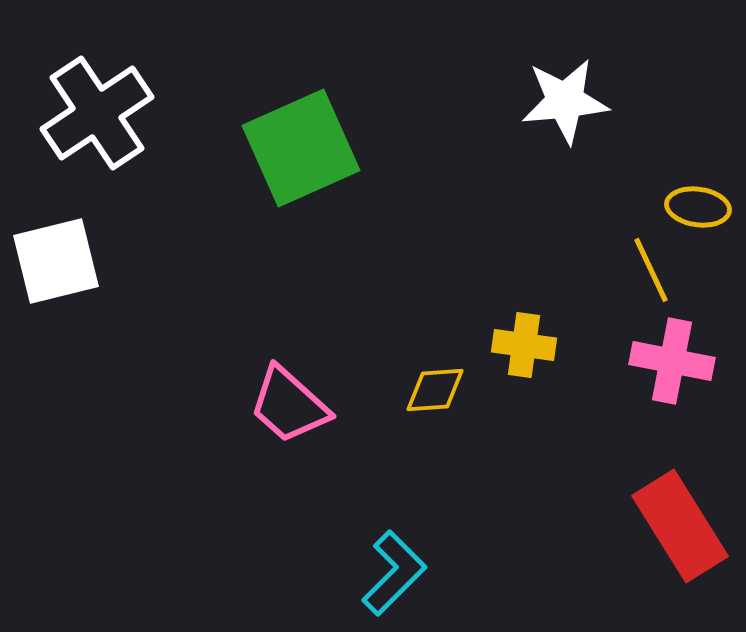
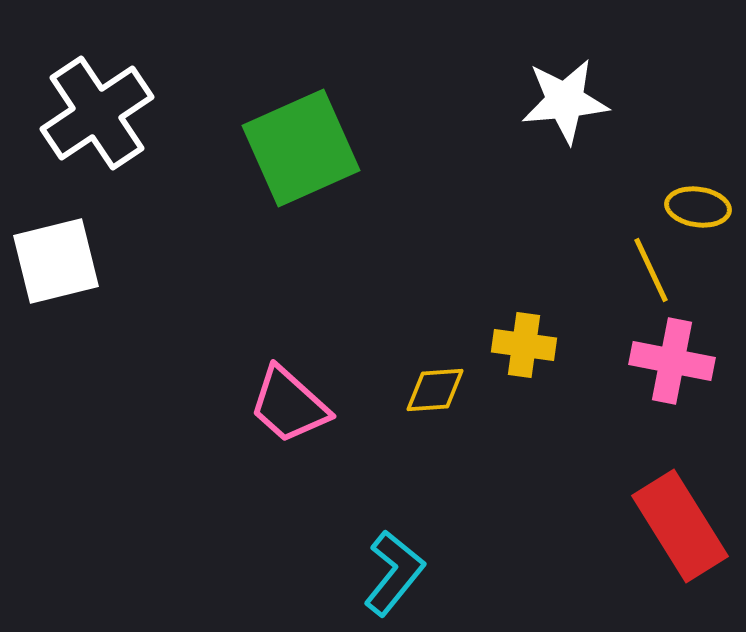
cyan L-shape: rotated 6 degrees counterclockwise
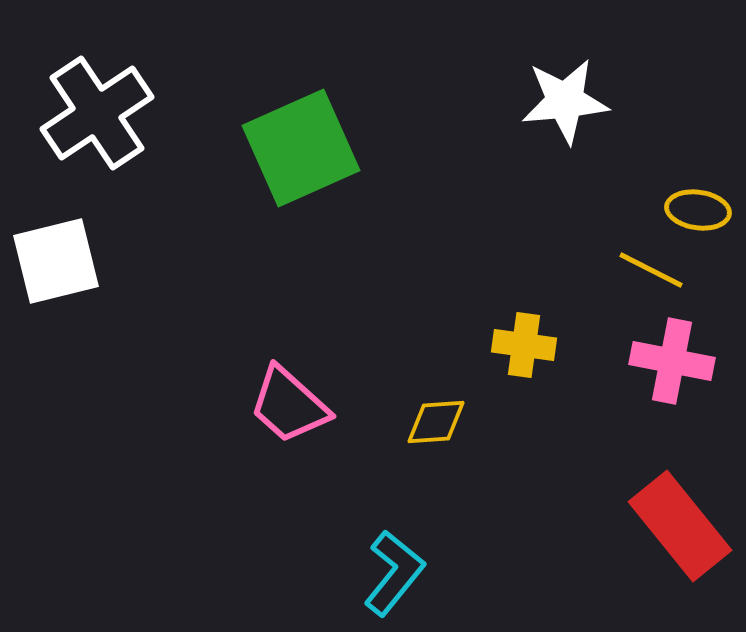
yellow ellipse: moved 3 px down
yellow line: rotated 38 degrees counterclockwise
yellow diamond: moved 1 px right, 32 px down
red rectangle: rotated 7 degrees counterclockwise
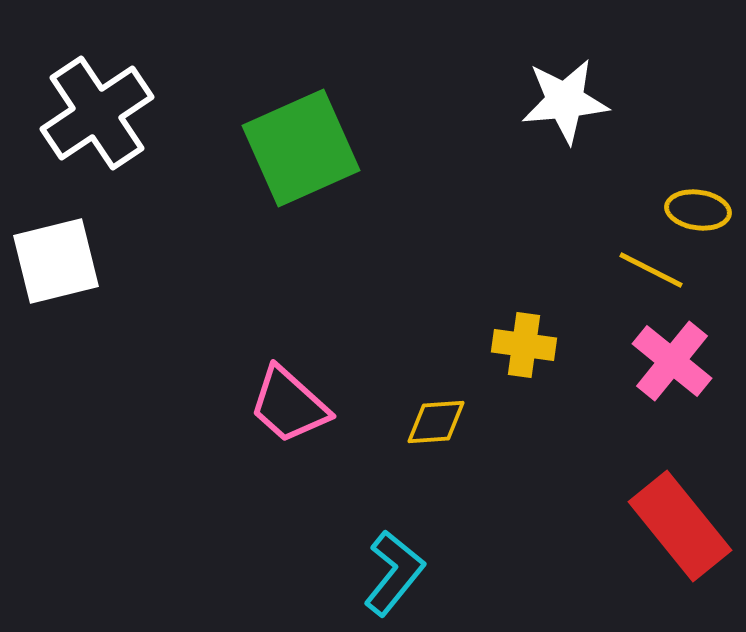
pink cross: rotated 28 degrees clockwise
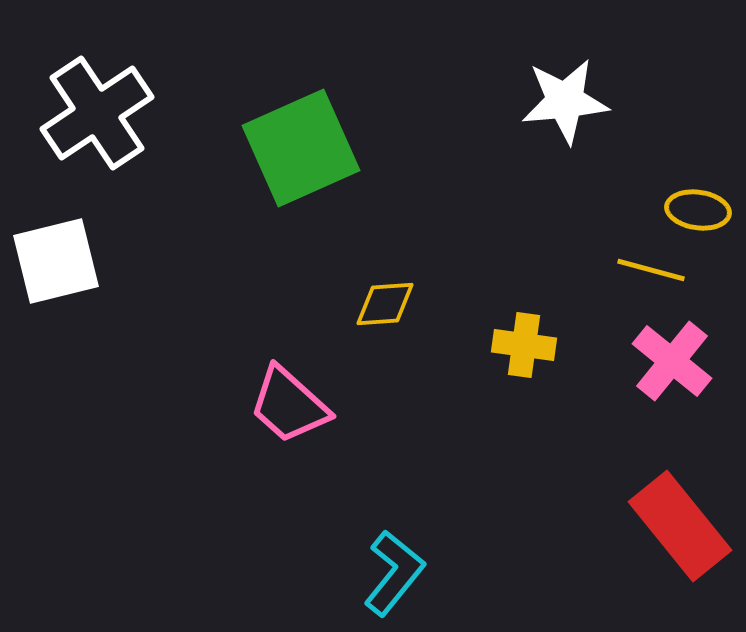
yellow line: rotated 12 degrees counterclockwise
yellow diamond: moved 51 px left, 118 px up
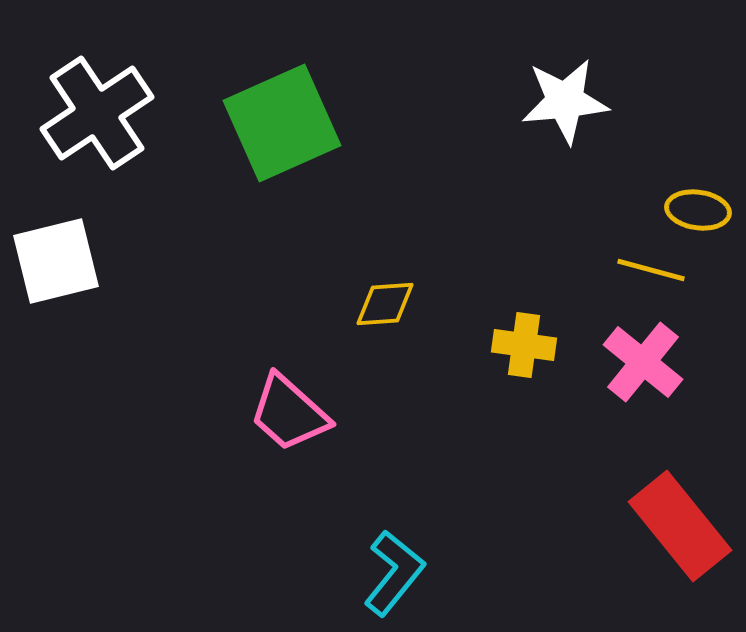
green square: moved 19 px left, 25 px up
pink cross: moved 29 px left, 1 px down
pink trapezoid: moved 8 px down
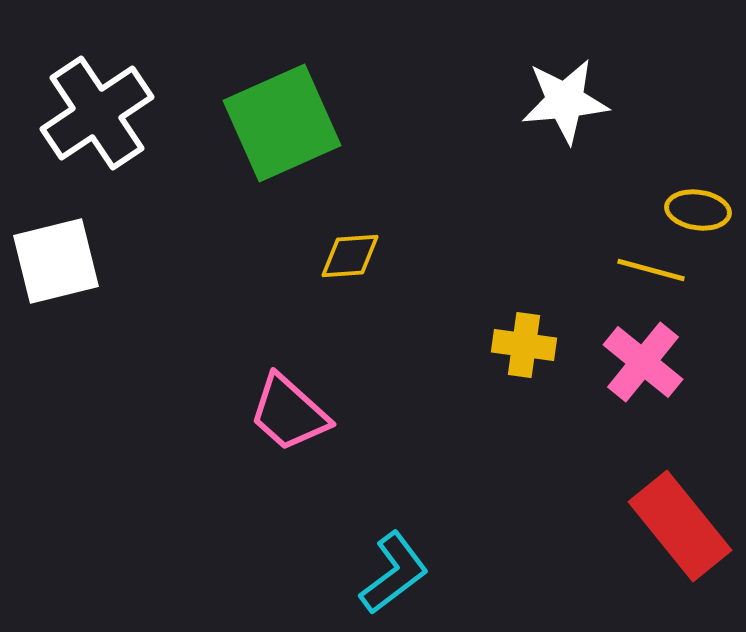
yellow diamond: moved 35 px left, 48 px up
cyan L-shape: rotated 14 degrees clockwise
